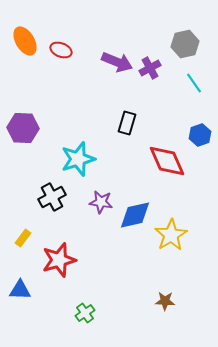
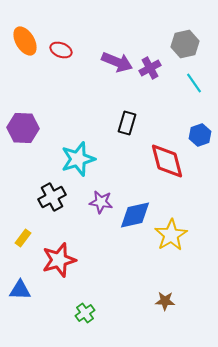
red diamond: rotated 9 degrees clockwise
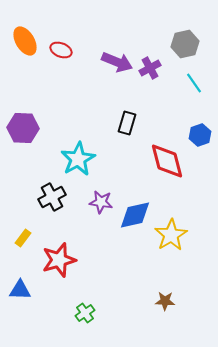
cyan star: rotated 12 degrees counterclockwise
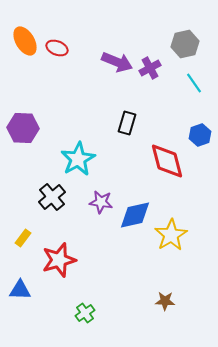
red ellipse: moved 4 px left, 2 px up
black cross: rotated 12 degrees counterclockwise
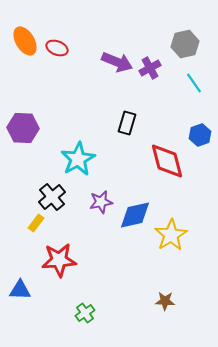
purple star: rotated 20 degrees counterclockwise
yellow rectangle: moved 13 px right, 15 px up
red star: rotated 12 degrees clockwise
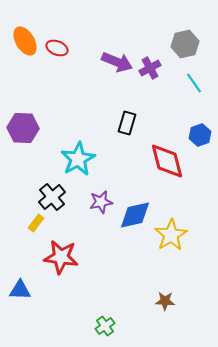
red star: moved 2 px right, 3 px up; rotated 12 degrees clockwise
green cross: moved 20 px right, 13 px down
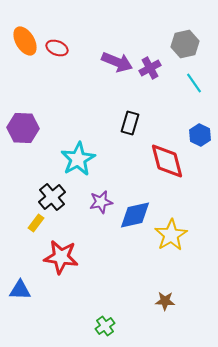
black rectangle: moved 3 px right
blue hexagon: rotated 15 degrees counterclockwise
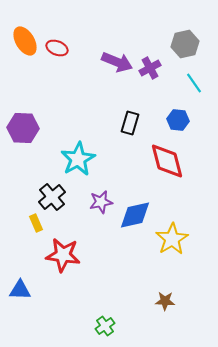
blue hexagon: moved 22 px left, 15 px up; rotated 20 degrees counterclockwise
yellow rectangle: rotated 60 degrees counterclockwise
yellow star: moved 1 px right, 4 px down
red star: moved 2 px right, 2 px up
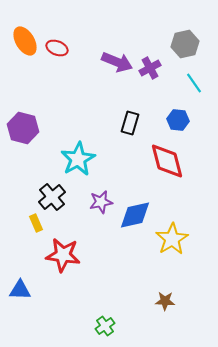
purple hexagon: rotated 12 degrees clockwise
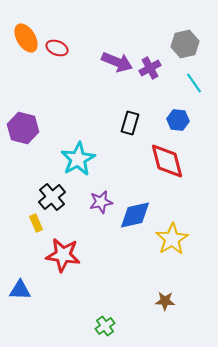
orange ellipse: moved 1 px right, 3 px up
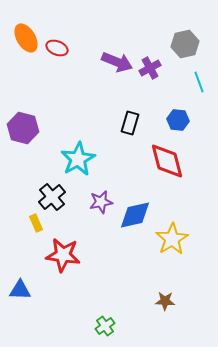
cyan line: moved 5 px right, 1 px up; rotated 15 degrees clockwise
